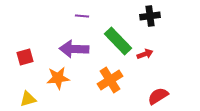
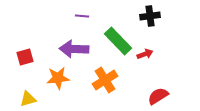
orange cross: moved 5 px left
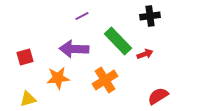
purple line: rotated 32 degrees counterclockwise
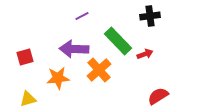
orange cross: moved 6 px left, 10 px up; rotated 10 degrees counterclockwise
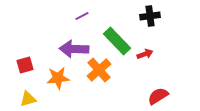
green rectangle: moved 1 px left
red square: moved 8 px down
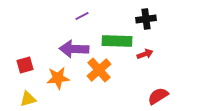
black cross: moved 4 px left, 3 px down
green rectangle: rotated 44 degrees counterclockwise
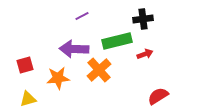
black cross: moved 3 px left
green rectangle: rotated 16 degrees counterclockwise
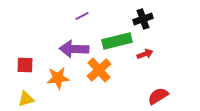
black cross: rotated 12 degrees counterclockwise
red square: rotated 18 degrees clockwise
yellow triangle: moved 2 px left
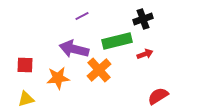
purple arrow: rotated 12 degrees clockwise
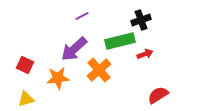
black cross: moved 2 px left, 1 px down
green rectangle: moved 3 px right
purple arrow: rotated 56 degrees counterclockwise
red square: rotated 24 degrees clockwise
red semicircle: moved 1 px up
